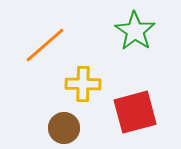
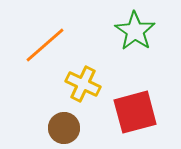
yellow cross: rotated 24 degrees clockwise
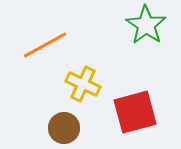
green star: moved 11 px right, 6 px up
orange line: rotated 12 degrees clockwise
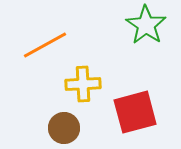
yellow cross: rotated 28 degrees counterclockwise
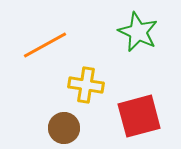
green star: moved 8 px left, 7 px down; rotated 9 degrees counterclockwise
yellow cross: moved 3 px right, 1 px down; rotated 12 degrees clockwise
red square: moved 4 px right, 4 px down
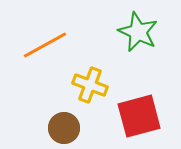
yellow cross: moved 4 px right; rotated 12 degrees clockwise
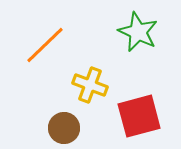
orange line: rotated 15 degrees counterclockwise
